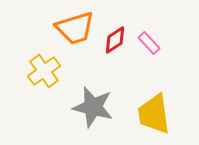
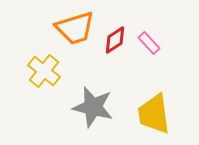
yellow cross: rotated 16 degrees counterclockwise
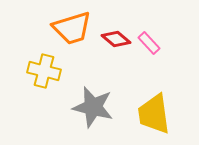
orange trapezoid: moved 3 px left
red diamond: moved 1 px right, 1 px up; rotated 72 degrees clockwise
yellow cross: rotated 24 degrees counterclockwise
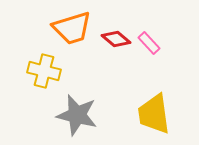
gray star: moved 16 px left, 8 px down
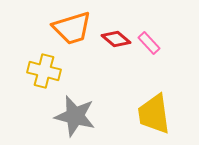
gray star: moved 2 px left, 1 px down
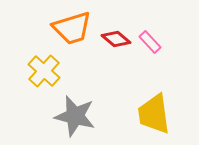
pink rectangle: moved 1 px right, 1 px up
yellow cross: rotated 28 degrees clockwise
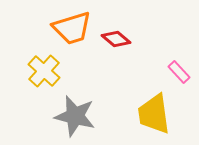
pink rectangle: moved 29 px right, 30 px down
